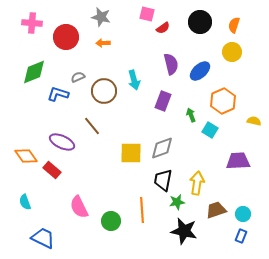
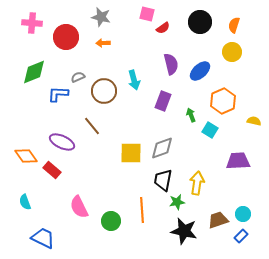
blue L-shape: rotated 15 degrees counterclockwise
brown trapezoid: moved 2 px right, 10 px down
blue rectangle: rotated 24 degrees clockwise
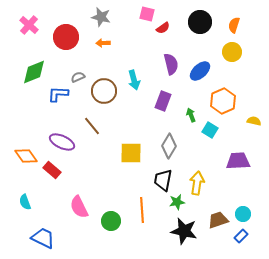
pink cross: moved 3 px left, 2 px down; rotated 36 degrees clockwise
gray diamond: moved 7 px right, 2 px up; rotated 40 degrees counterclockwise
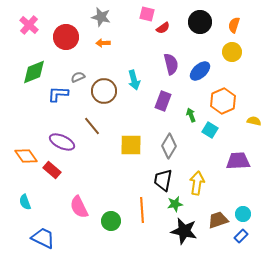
yellow square: moved 8 px up
green star: moved 2 px left, 2 px down
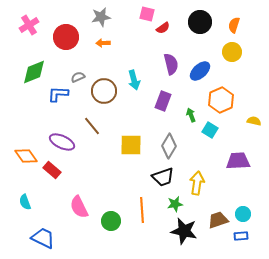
gray star: rotated 24 degrees counterclockwise
pink cross: rotated 18 degrees clockwise
orange hexagon: moved 2 px left, 1 px up
black trapezoid: moved 3 px up; rotated 120 degrees counterclockwise
blue rectangle: rotated 40 degrees clockwise
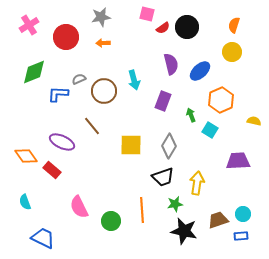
black circle: moved 13 px left, 5 px down
gray semicircle: moved 1 px right, 2 px down
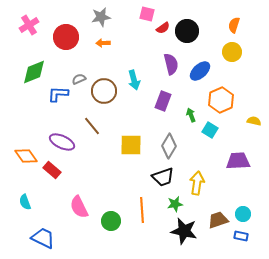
black circle: moved 4 px down
blue rectangle: rotated 16 degrees clockwise
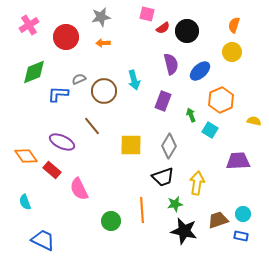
pink semicircle: moved 18 px up
blue trapezoid: moved 2 px down
